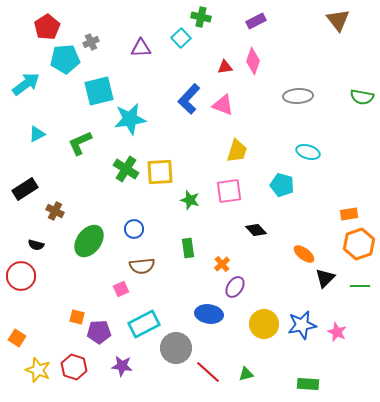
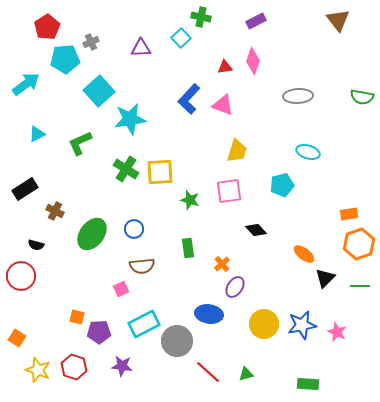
cyan square at (99, 91): rotated 28 degrees counterclockwise
cyan pentagon at (282, 185): rotated 30 degrees counterclockwise
green ellipse at (89, 241): moved 3 px right, 7 px up
gray circle at (176, 348): moved 1 px right, 7 px up
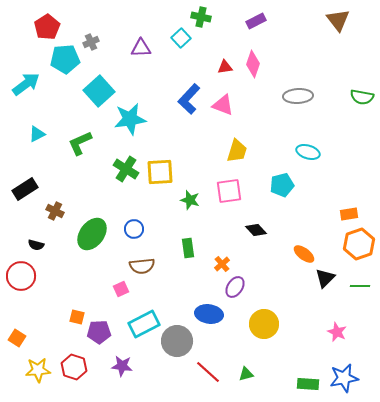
pink diamond at (253, 61): moved 3 px down
blue star at (302, 325): moved 42 px right, 53 px down
yellow star at (38, 370): rotated 25 degrees counterclockwise
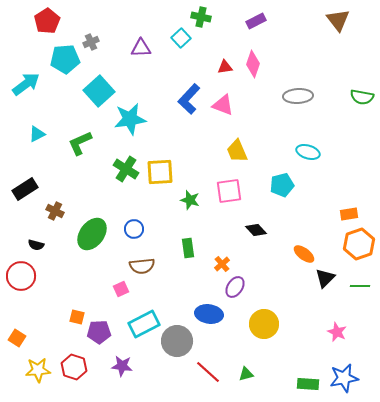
red pentagon at (47, 27): moved 6 px up
yellow trapezoid at (237, 151): rotated 140 degrees clockwise
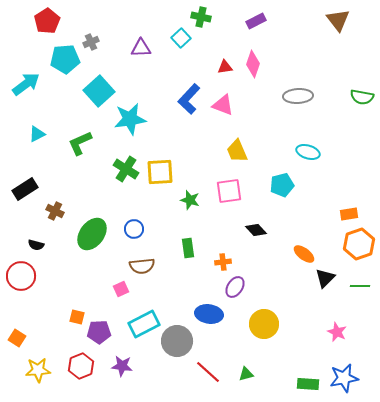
orange cross at (222, 264): moved 1 px right, 2 px up; rotated 35 degrees clockwise
red hexagon at (74, 367): moved 7 px right, 1 px up; rotated 20 degrees clockwise
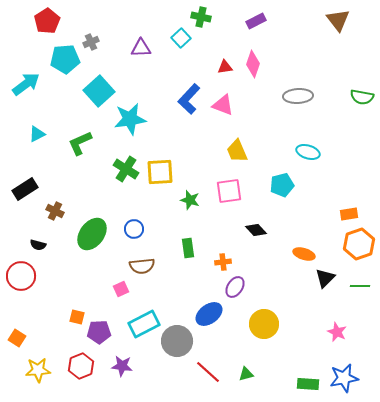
black semicircle at (36, 245): moved 2 px right
orange ellipse at (304, 254): rotated 20 degrees counterclockwise
blue ellipse at (209, 314): rotated 44 degrees counterclockwise
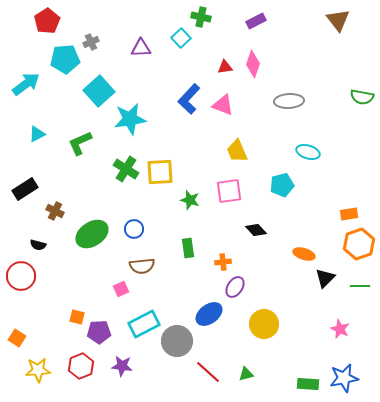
gray ellipse at (298, 96): moved 9 px left, 5 px down
green ellipse at (92, 234): rotated 20 degrees clockwise
pink star at (337, 332): moved 3 px right, 3 px up
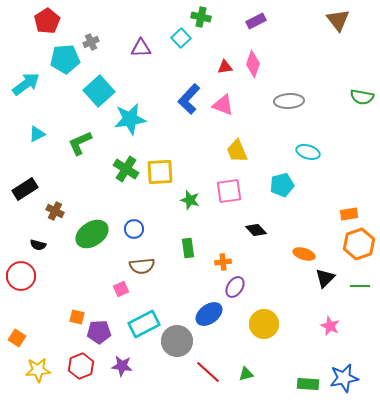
pink star at (340, 329): moved 10 px left, 3 px up
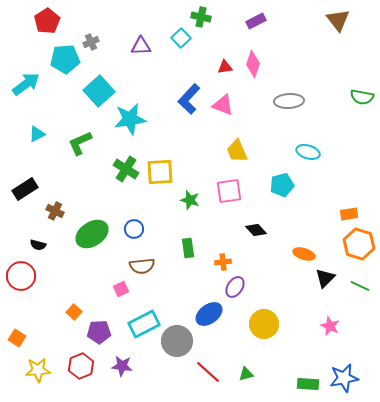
purple triangle at (141, 48): moved 2 px up
orange hexagon at (359, 244): rotated 24 degrees counterclockwise
green line at (360, 286): rotated 24 degrees clockwise
orange square at (77, 317): moved 3 px left, 5 px up; rotated 28 degrees clockwise
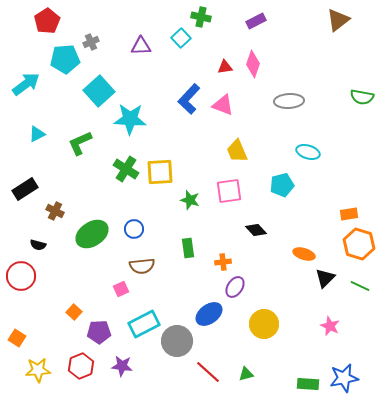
brown triangle at (338, 20): rotated 30 degrees clockwise
cyan star at (130, 119): rotated 12 degrees clockwise
